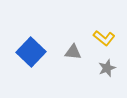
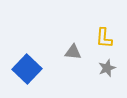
yellow L-shape: rotated 55 degrees clockwise
blue square: moved 4 px left, 17 px down
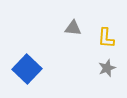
yellow L-shape: moved 2 px right
gray triangle: moved 24 px up
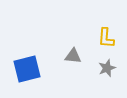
gray triangle: moved 28 px down
blue square: rotated 32 degrees clockwise
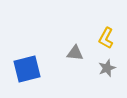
yellow L-shape: rotated 25 degrees clockwise
gray triangle: moved 2 px right, 3 px up
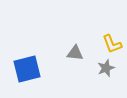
yellow L-shape: moved 6 px right, 6 px down; rotated 50 degrees counterclockwise
gray star: moved 1 px left
